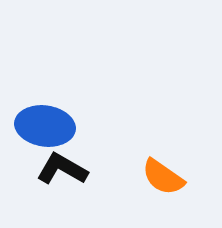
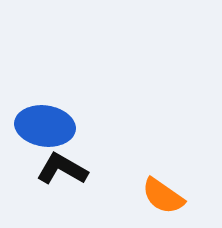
orange semicircle: moved 19 px down
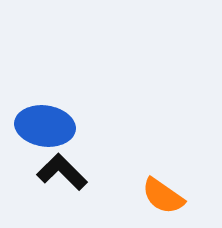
black L-shape: moved 3 px down; rotated 15 degrees clockwise
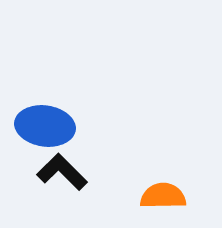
orange semicircle: rotated 144 degrees clockwise
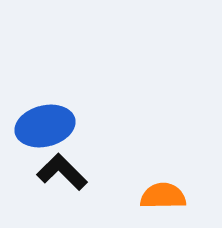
blue ellipse: rotated 22 degrees counterclockwise
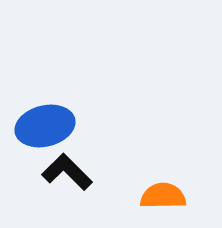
black L-shape: moved 5 px right
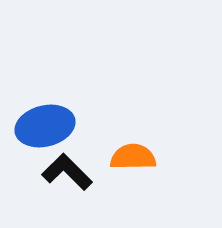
orange semicircle: moved 30 px left, 39 px up
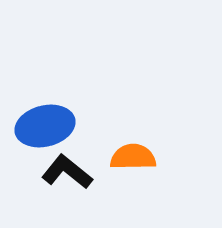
black L-shape: rotated 6 degrees counterclockwise
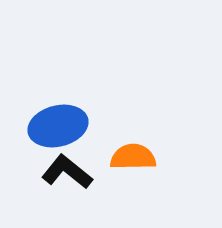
blue ellipse: moved 13 px right
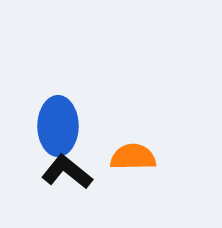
blue ellipse: rotated 76 degrees counterclockwise
